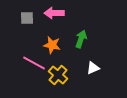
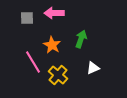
orange star: rotated 18 degrees clockwise
pink line: moved 1 px left, 1 px up; rotated 30 degrees clockwise
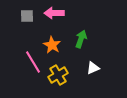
gray square: moved 2 px up
yellow cross: rotated 18 degrees clockwise
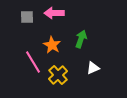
gray square: moved 1 px down
yellow cross: rotated 12 degrees counterclockwise
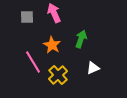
pink arrow: rotated 66 degrees clockwise
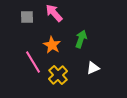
pink arrow: rotated 18 degrees counterclockwise
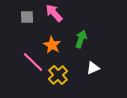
pink line: rotated 15 degrees counterclockwise
